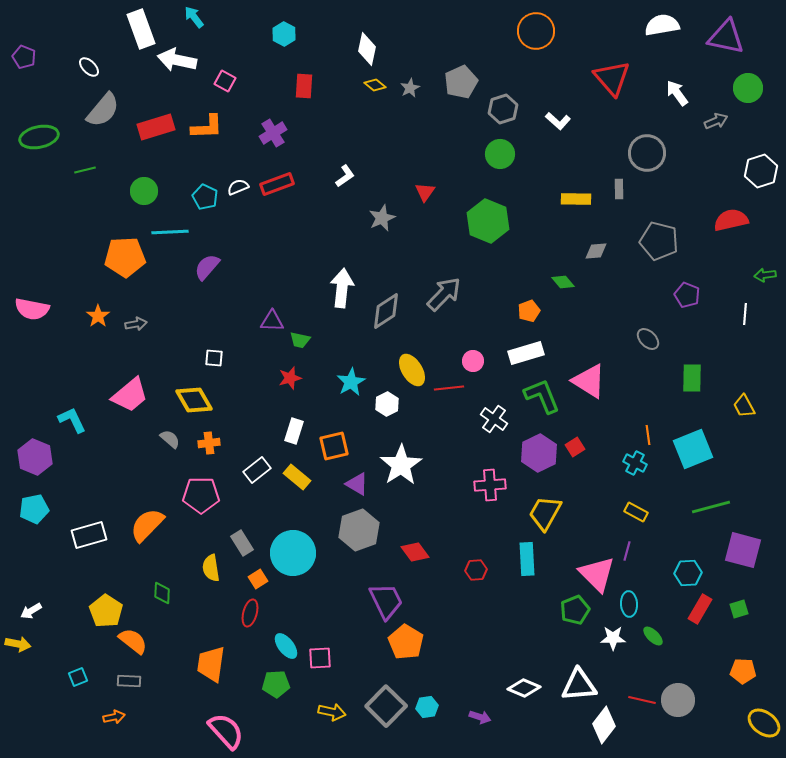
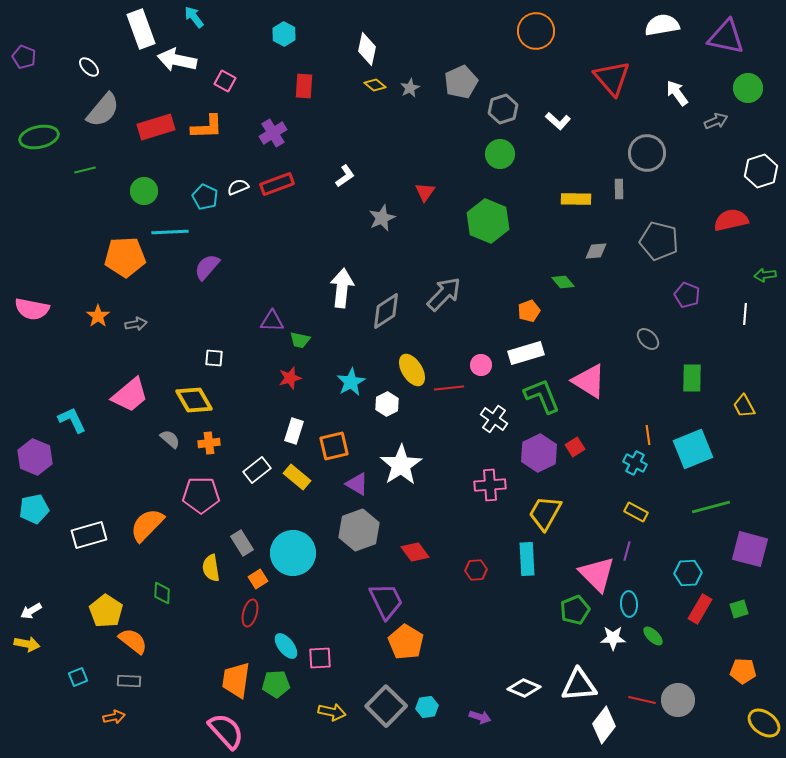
pink circle at (473, 361): moved 8 px right, 4 px down
purple square at (743, 550): moved 7 px right, 1 px up
yellow arrow at (18, 644): moved 9 px right
orange trapezoid at (211, 664): moved 25 px right, 16 px down
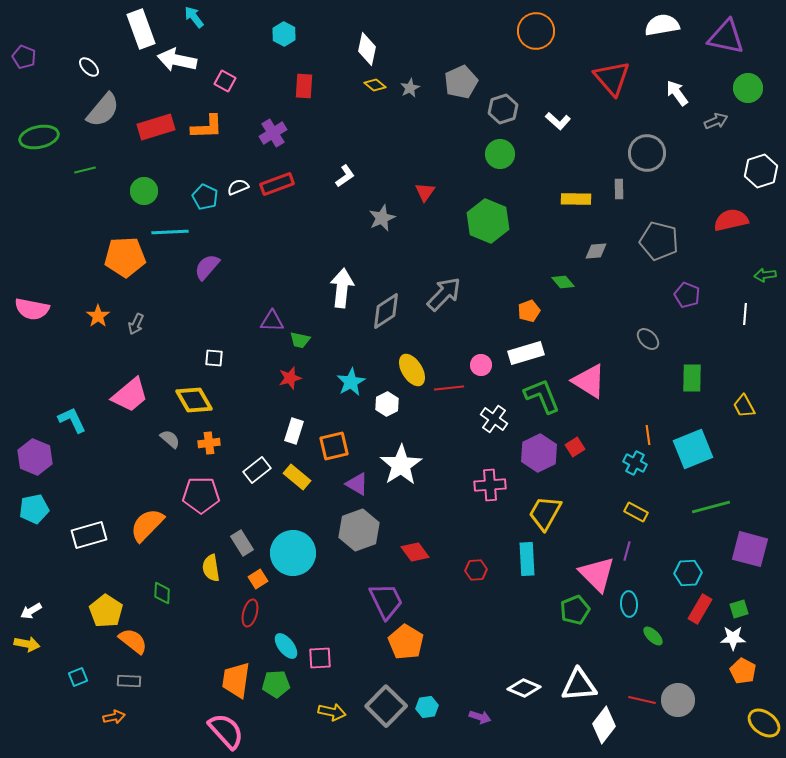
gray arrow at (136, 324): rotated 125 degrees clockwise
white star at (613, 638): moved 120 px right
orange pentagon at (743, 671): rotated 25 degrees clockwise
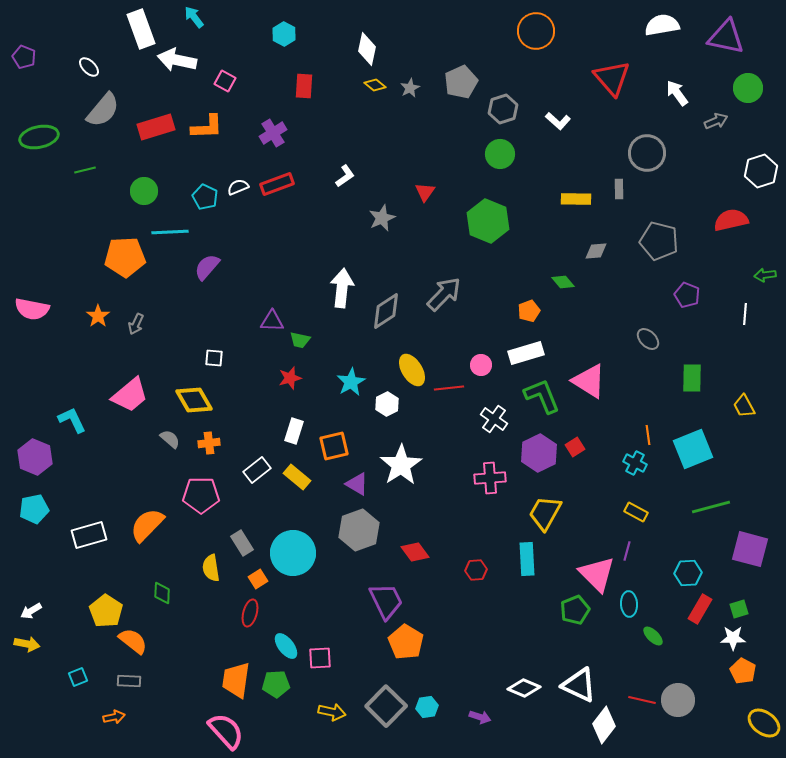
pink cross at (490, 485): moved 7 px up
white triangle at (579, 685): rotated 30 degrees clockwise
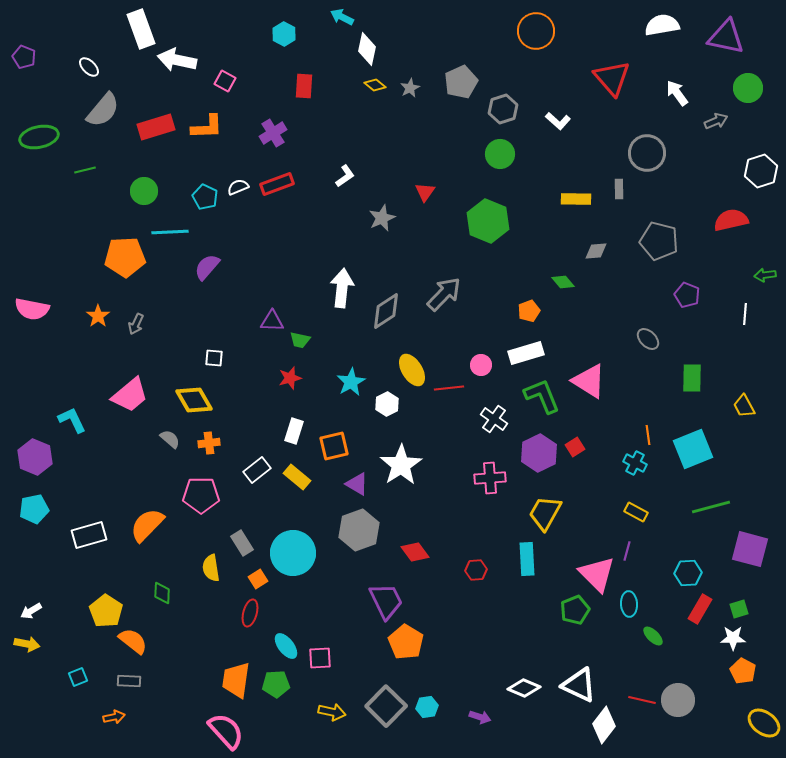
cyan arrow at (194, 17): moved 148 px right; rotated 25 degrees counterclockwise
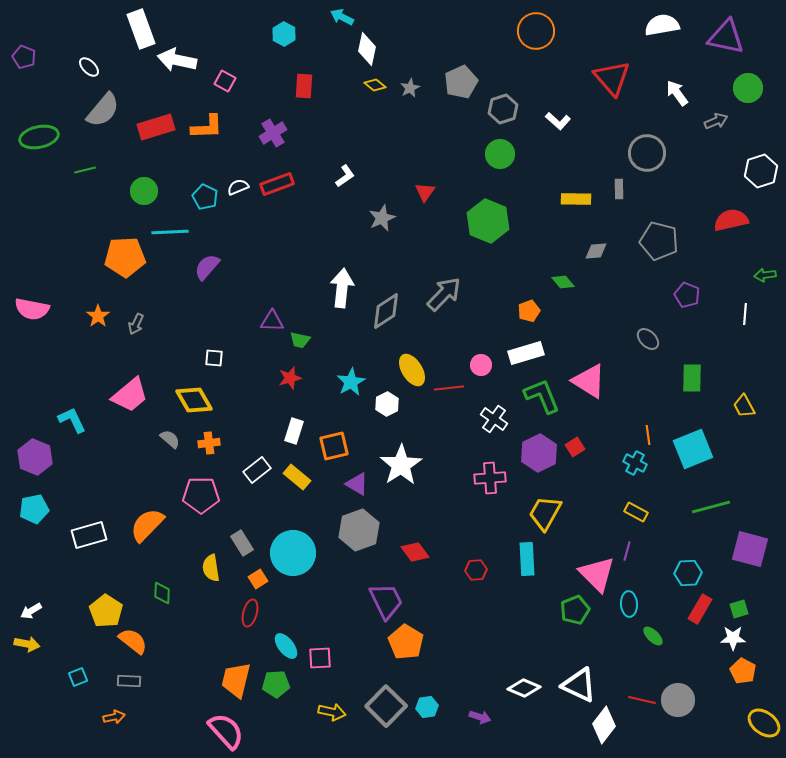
orange trapezoid at (236, 680): rotated 6 degrees clockwise
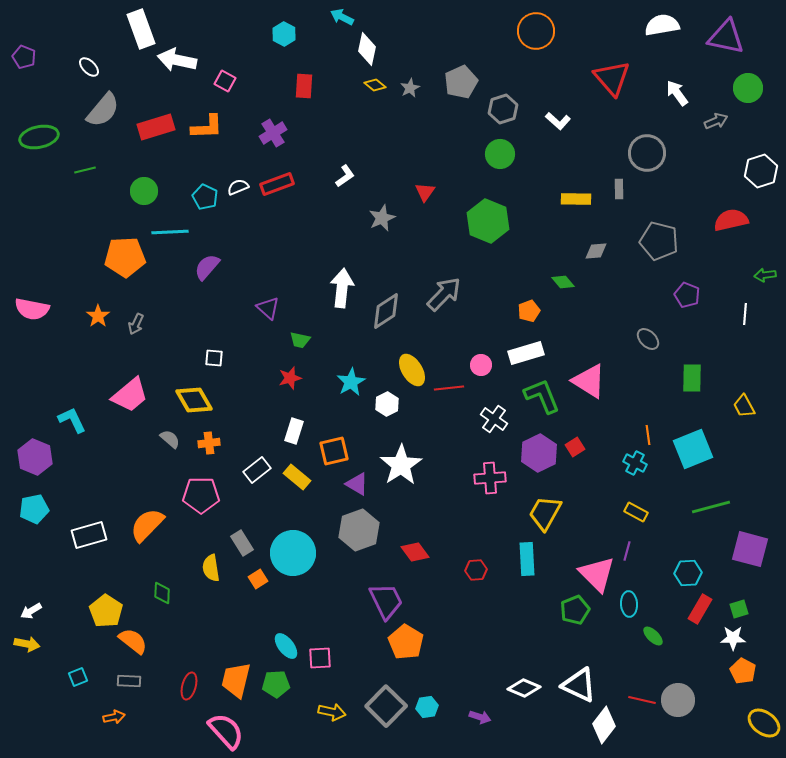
purple triangle at (272, 321): moved 4 px left, 13 px up; rotated 40 degrees clockwise
orange square at (334, 446): moved 5 px down
red ellipse at (250, 613): moved 61 px left, 73 px down
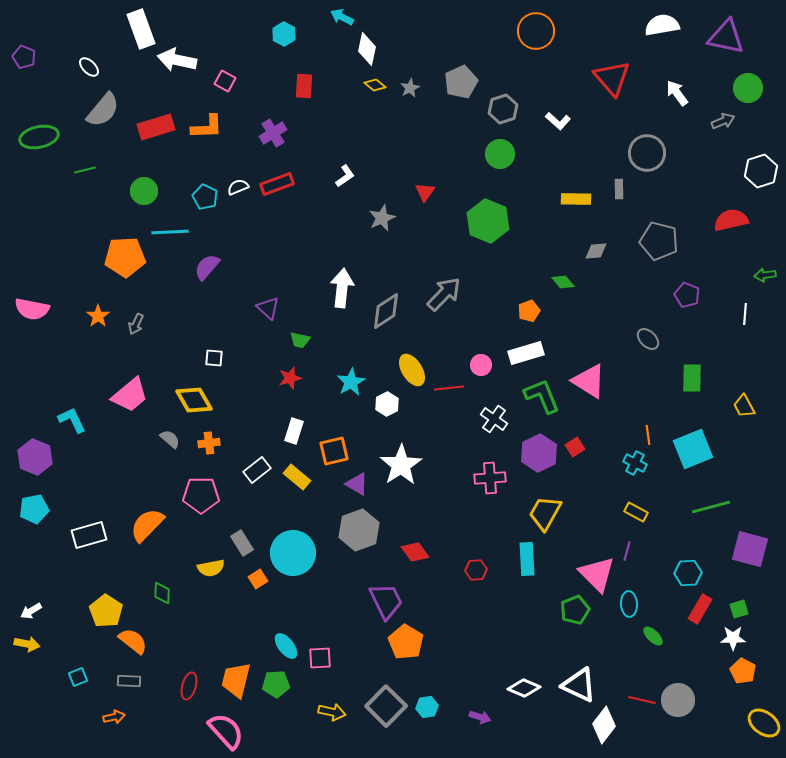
gray arrow at (716, 121): moved 7 px right
yellow semicircle at (211, 568): rotated 92 degrees counterclockwise
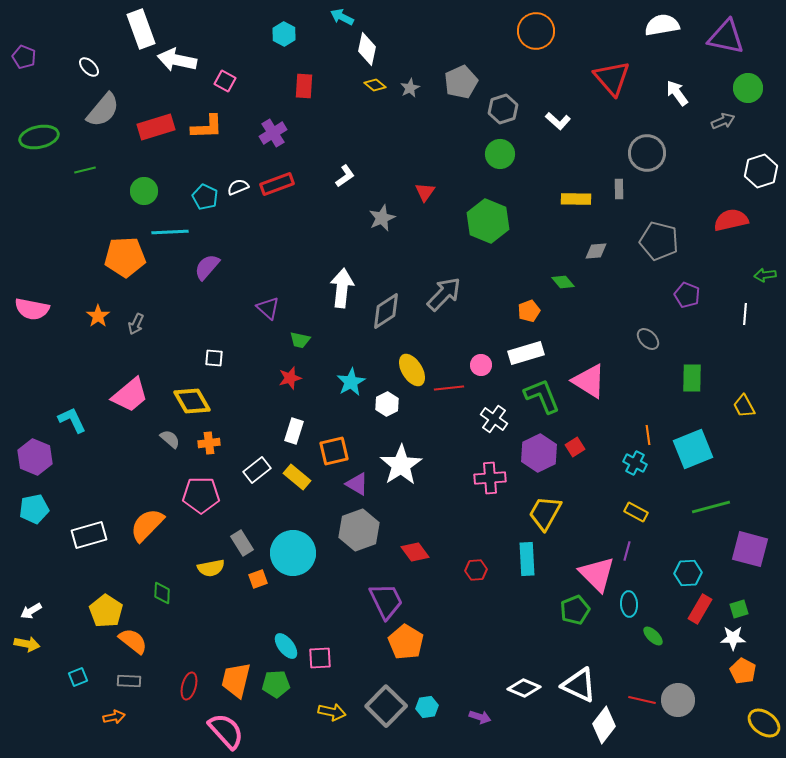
yellow diamond at (194, 400): moved 2 px left, 1 px down
orange square at (258, 579): rotated 12 degrees clockwise
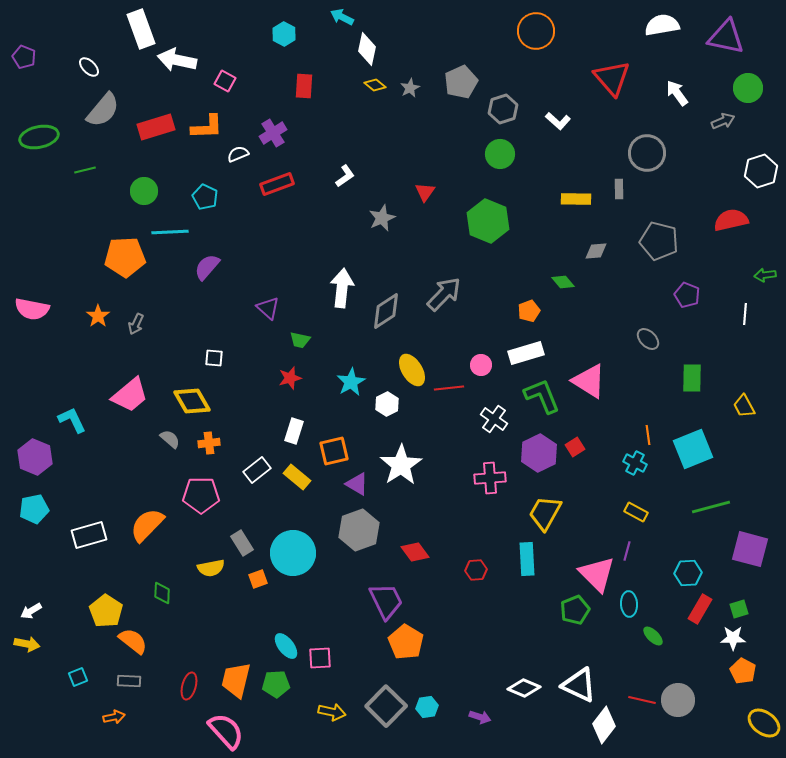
white semicircle at (238, 187): moved 33 px up
